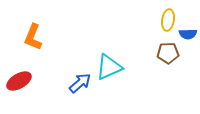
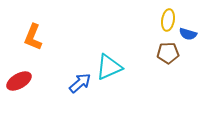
blue semicircle: rotated 18 degrees clockwise
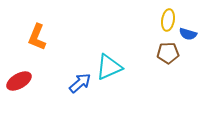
orange L-shape: moved 4 px right
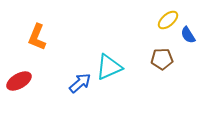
yellow ellipse: rotated 40 degrees clockwise
blue semicircle: moved 1 px down; rotated 42 degrees clockwise
brown pentagon: moved 6 px left, 6 px down
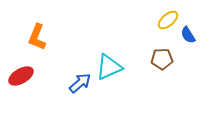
red ellipse: moved 2 px right, 5 px up
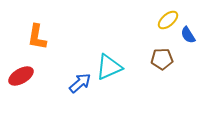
orange L-shape: rotated 12 degrees counterclockwise
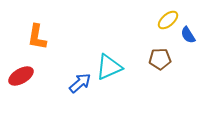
brown pentagon: moved 2 px left
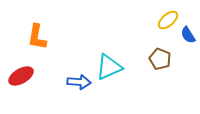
brown pentagon: rotated 25 degrees clockwise
blue arrow: moved 1 px left, 1 px up; rotated 45 degrees clockwise
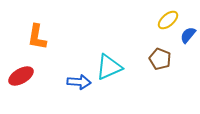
blue semicircle: rotated 72 degrees clockwise
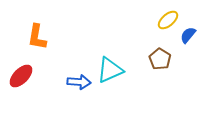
brown pentagon: rotated 10 degrees clockwise
cyan triangle: moved 1 px right, 3 px down
red ellipse: rotated 15 degrees counterclockwise
